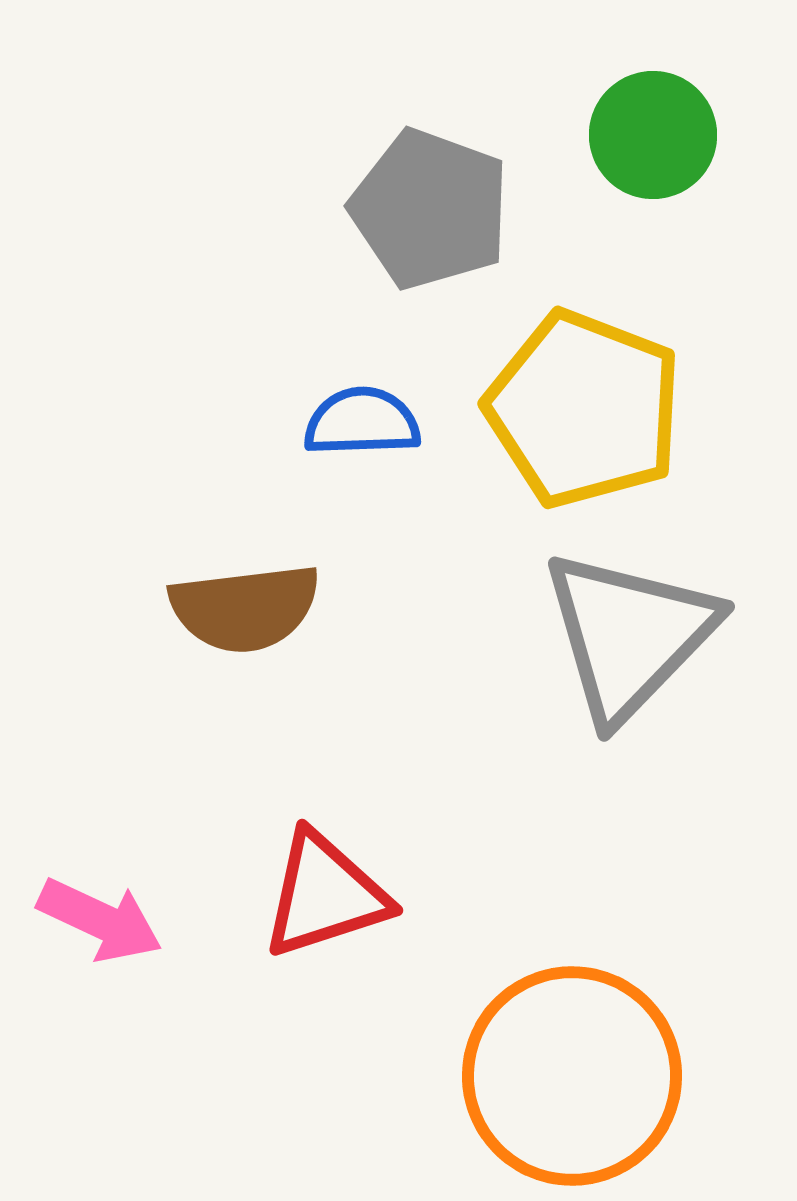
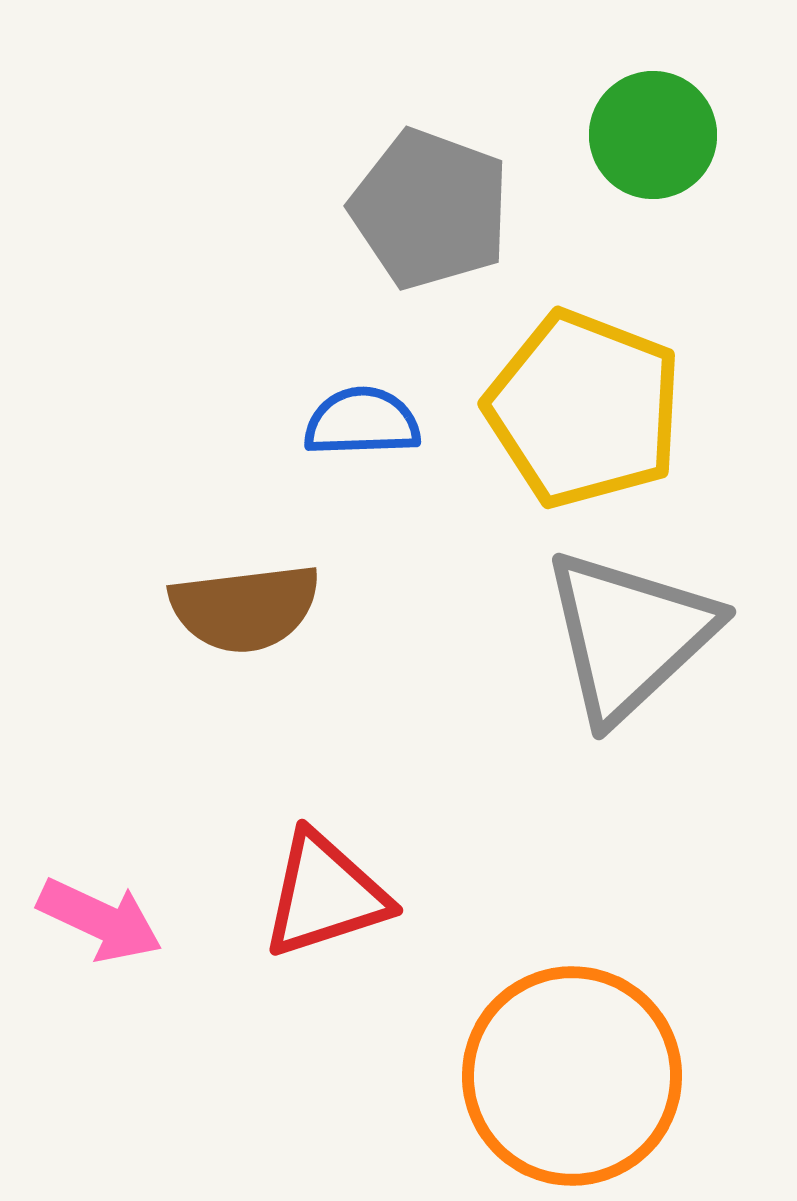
gray triangle: rotated 3 degrees clockwise
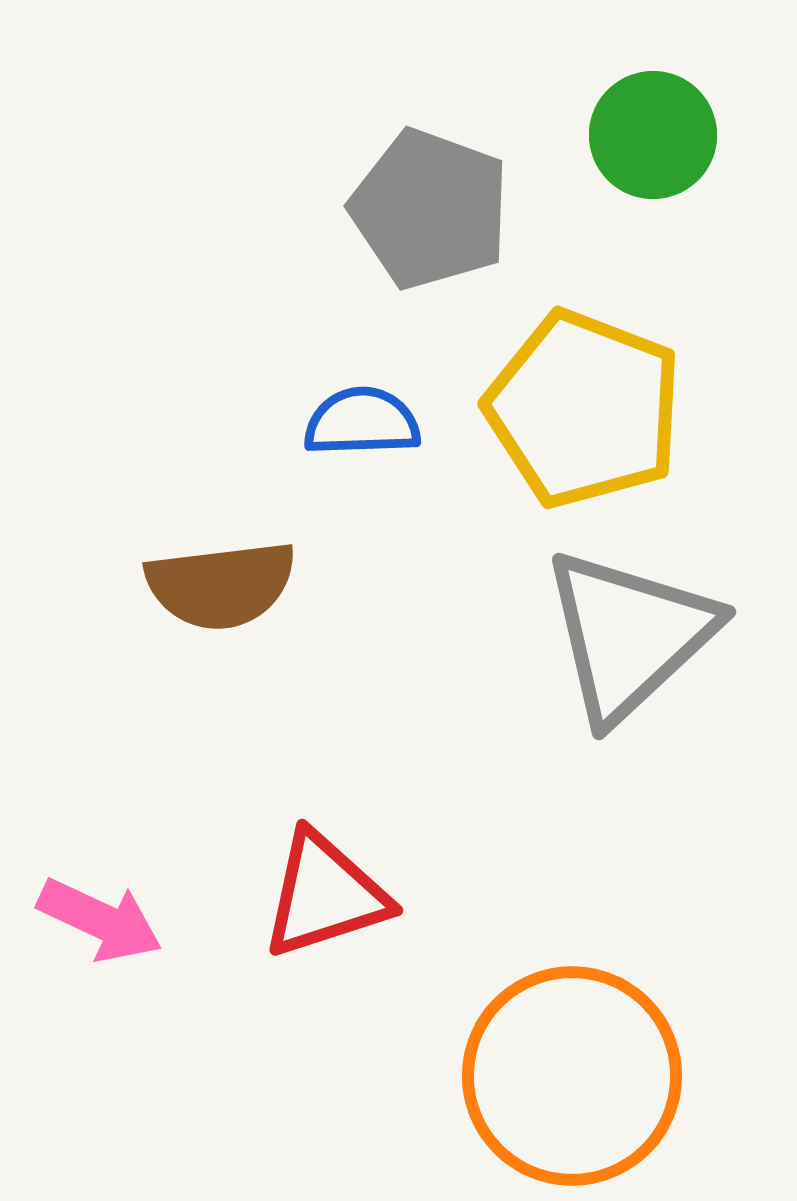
brown semicircle: moved 24 px left, 23 px up
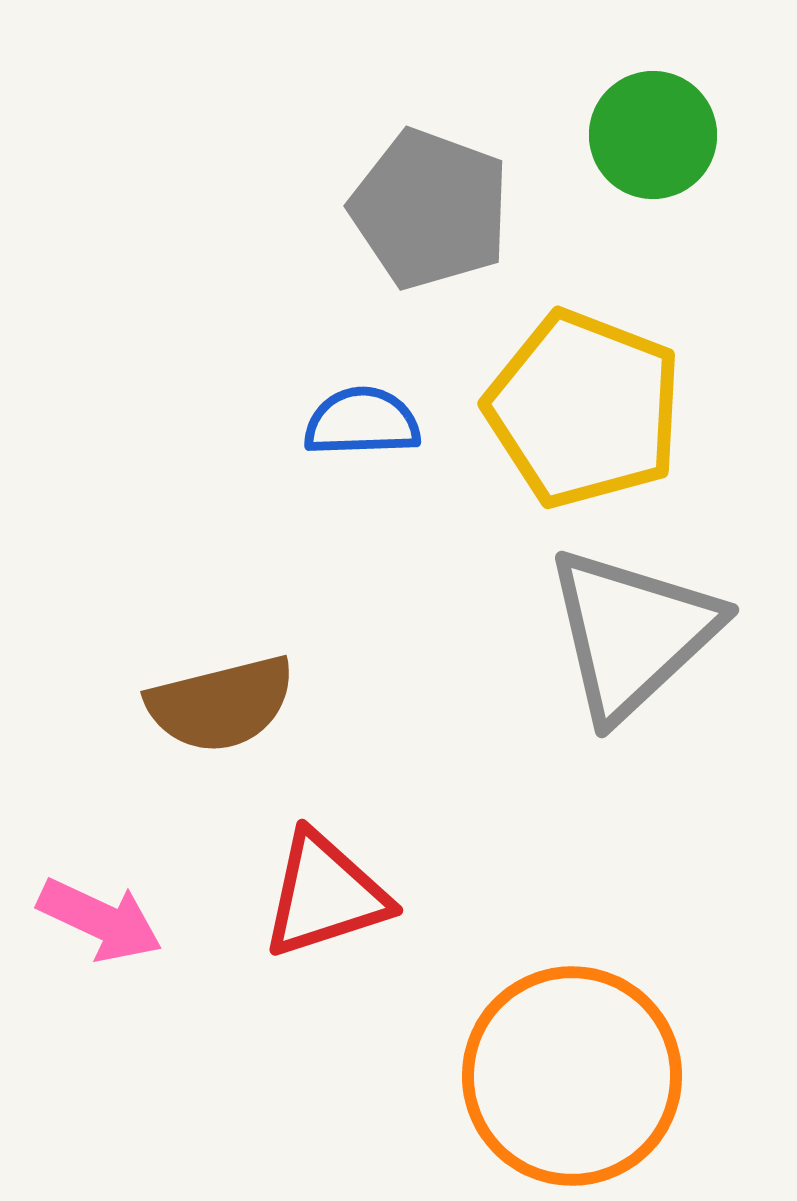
brown semicircle: moved 119 px down; rotated 7 degrees counterclockwise
gray triangle: moved 3 px right, 2 px up
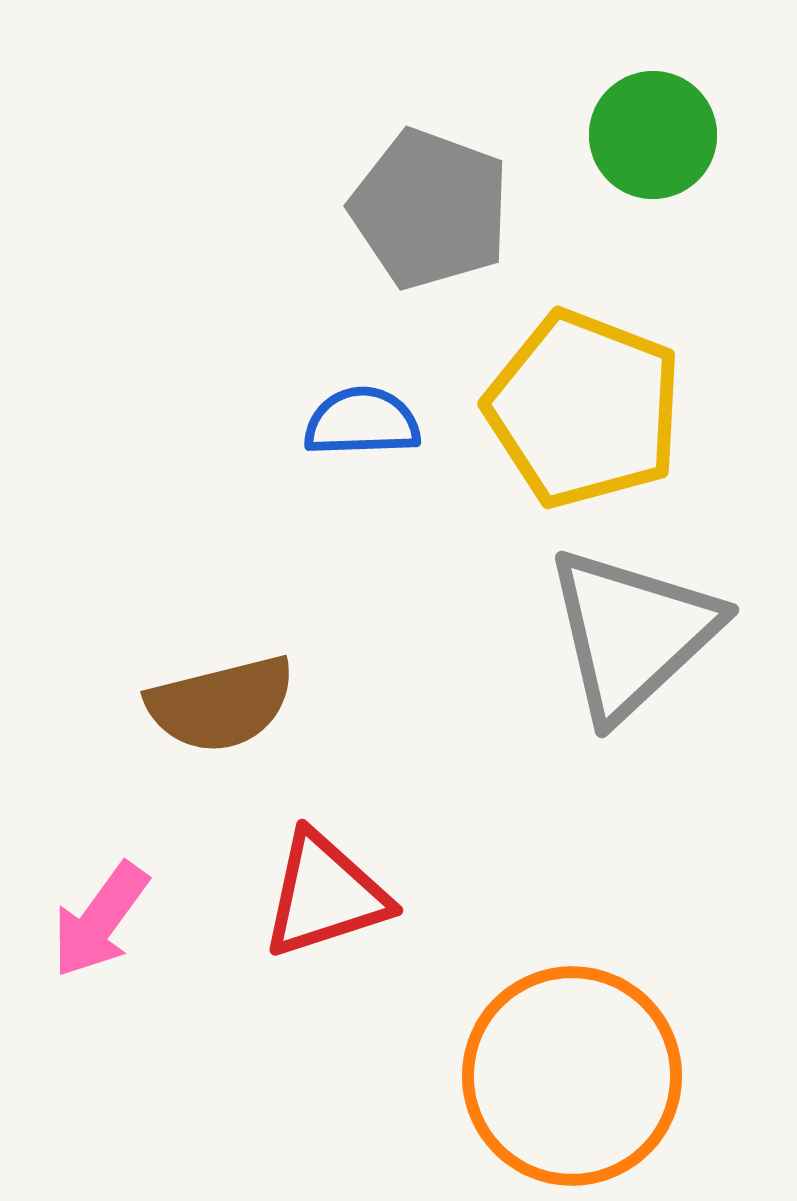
pink arrow: rotated 101 degrees clockwise
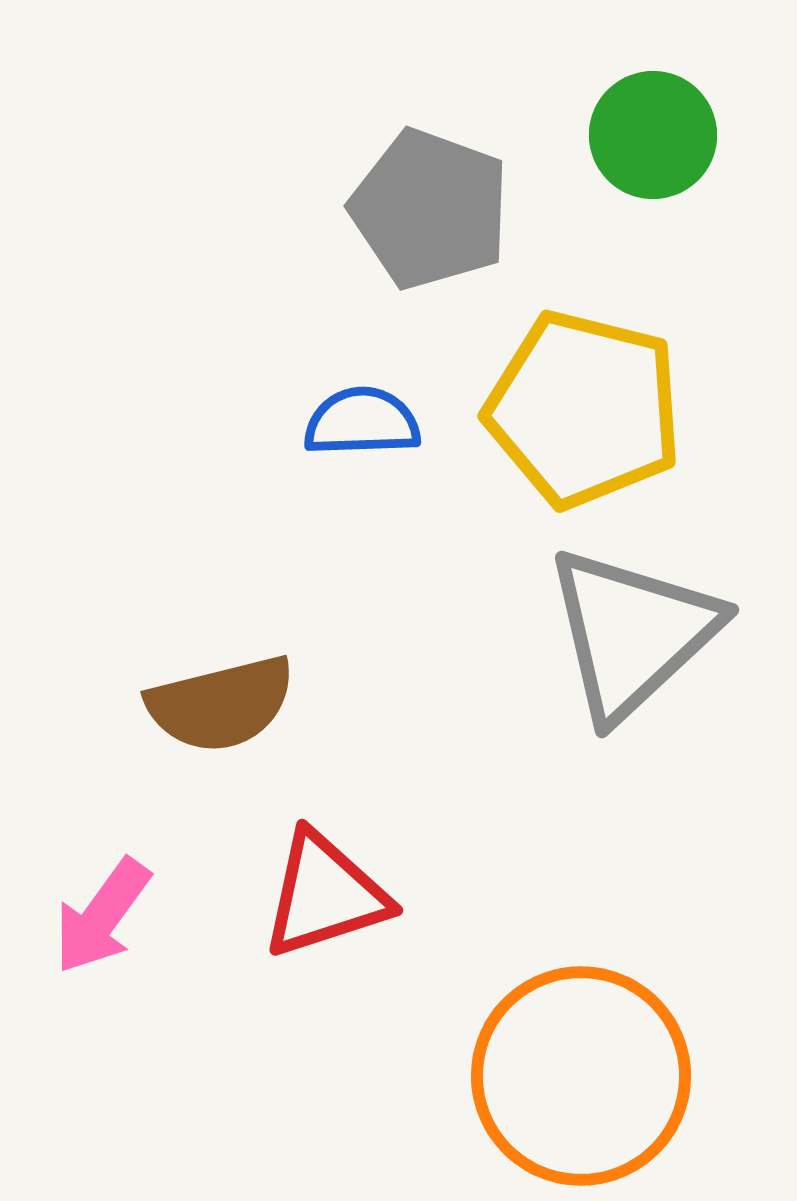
yellow pentagon: rotated 7 degrees counterclockwise
pink arrow: moved 2 px right, 4 px up
orange circle: moved 9 px right
